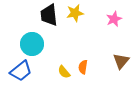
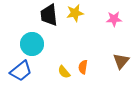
pink star: rotated 21 degrees clockwise
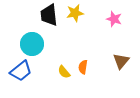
pink star: rotated 21 degrees clockwise
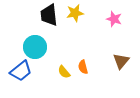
cyan circle: moved 3 px right, 3 px down
orange semicircle: rotated 24 degrees counterclockwise
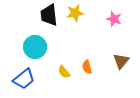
orange semicircle: moved 4 px right
blue trapezoid: moved 3 px right, 8 px down
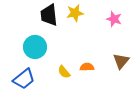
orange semicircle: rotated 104 degrees clockwise
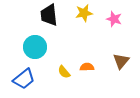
yellow star: moved 9 px right
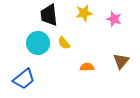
cyan circle: moved 3 px right, 4 px up
yellow semicircle: moved 29 px up
